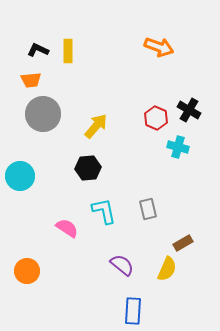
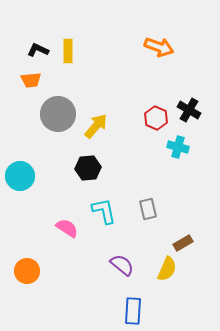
gray circle: moved 15 px right
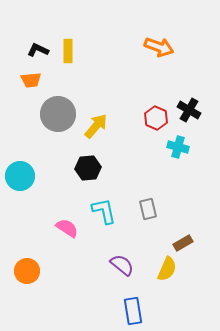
blue rectangle: rotated 12 degrees counterclockwise
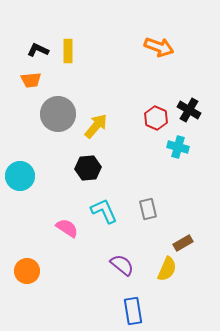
cyan L-shape: rotated 12 degrees counterclockwise
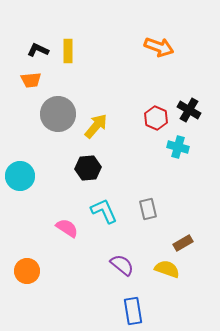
yellow semicircle: rotated 95 degrees counterclockwise
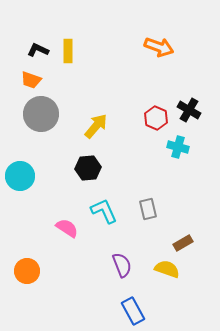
orange trapezoid: rotated 25 degrees clockwise
gray circle: moved 17 px left
purple semicircle: rotated 30 degrees clockwise
blue rectangle: rotated 20 degrees counterclockwise
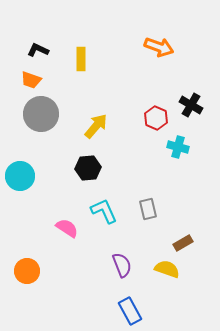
yellow rectangle: moved 13 px right, 8 px down
black cross: moved 2 px right, 5 px up
blue rectangle: moved 3 px left
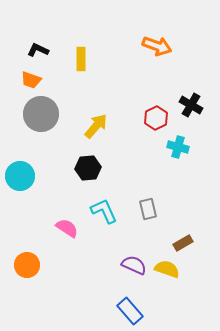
orange arrow: moved 2 px left, 1 px up
red hexagon: rotated 10 degrees clockwise
purple semicircle: moved 12 px right; rotated 45 degrees counterclockwise
orange circle: moved 6 px up
blue rectangle: rotated 12 degrees counterclockwise
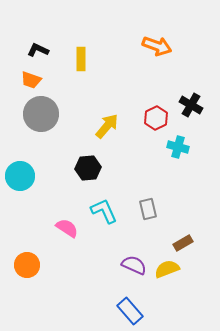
yellow arrow: moved 11 px right
yellow semicircle: rotated 40 degrees counterclockwise
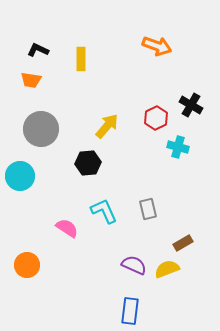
orange trapezoid: rotated 10 degrees counterclockwise
gray circle: moved 15 px down
black hexagon: moved 5 px up
blue rectangle: rotated 48 degrees clockwise
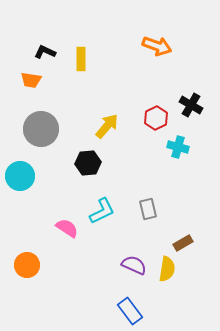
black L-shape: moved 7 px right, 2 px down
cyan L-shape: moved 2 px left; rotated 88 degrees clockwise
yellow semicircle: rotated 120 degrees clockwise
blue rectangle: rotated 44 degrees counterclockwise
